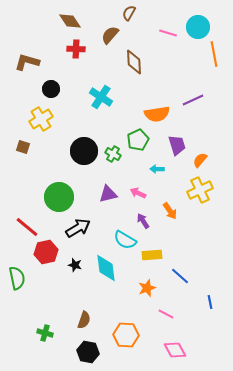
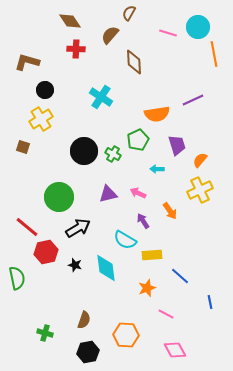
black circle at (51, 89): moved 6 px left, 1 px down
black hexagon at (88, 352): rotated 20 degrees counterclockwise
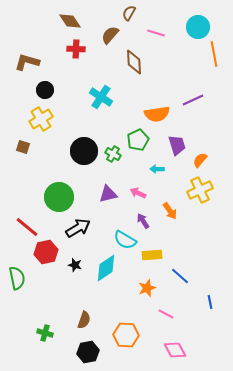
pink line at (168, 33): moved 12 px left
cyan diamond at (106, 268): rotated 64 degrees clockwise
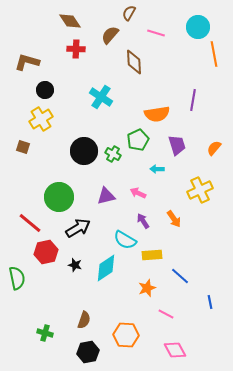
purple line at (193, 100): rotated 55 degrees counterclockwise
orange semicircle at (200, 160): moved 14 px right, 12 px up
purple triangle at (108, 194): moved 2 px left, 2 px down
orange arrow at (170, 211): moved 4 px right, 8 px down
red line at (27, 227): moved 3 px right, 4 px up
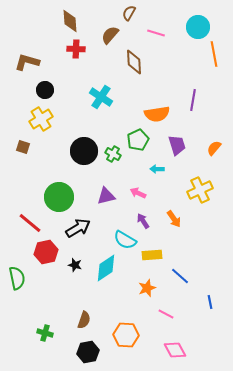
brown diamond at (70, 21): rotated 30 degrees clockwise
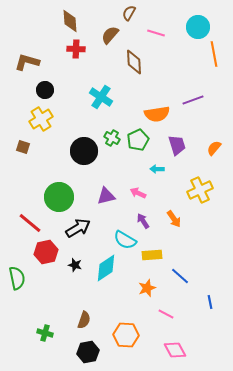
purple line at (193, 100): rotated 60 degrees clockwise
green cross at (113, 154): moved 1 px left, 16 px up
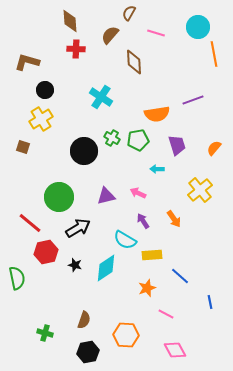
green pentagon at (138, 140): rotated 15 degrees clockwise
yellow cross at (200, 190): rotated 15 degrees counterclockwise
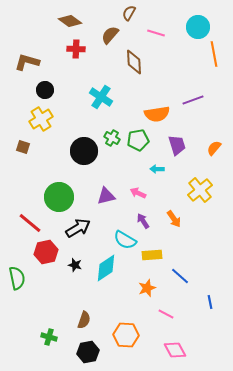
brown diamond at (70, 21): rotated 50 degrees counterclockwise
green cross at (45, 333): moved 4 px right, 4 px down
